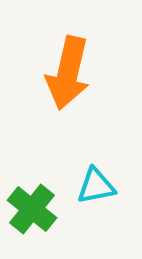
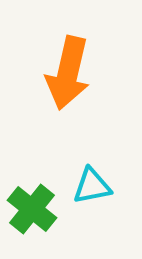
cyan triangle: moved 4 px left
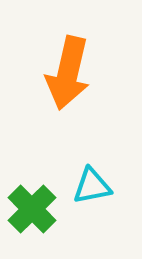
green cross: rotated 6 degrees clockwise
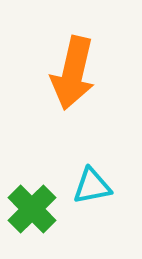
orange arrow: moved 5 px right
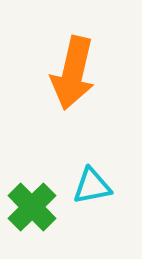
green cross: moved 2 px up
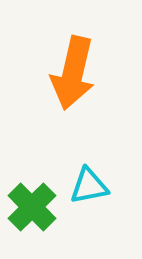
cyan triangle: moved 3 px left
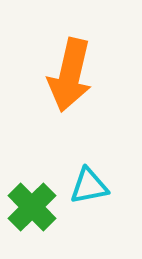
orange arrow: moved 3 px left, 2 px down
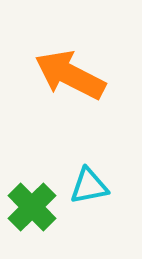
orange arrow: rotated 104 degrees clockwise
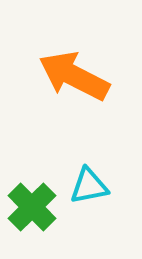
orange arrow: moved 4 px right, 1 px down
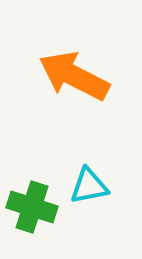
green cross: rotated 27 degrees counterclockwise
